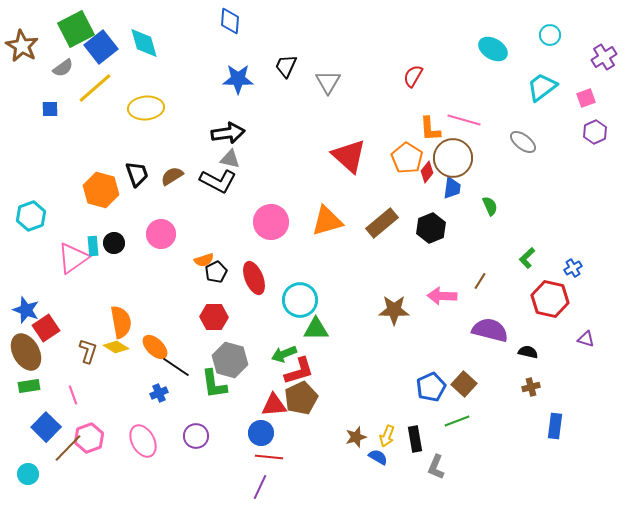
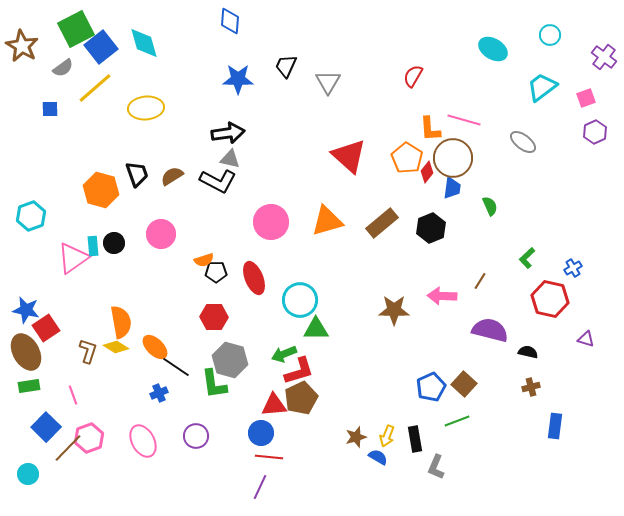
purple cross at (604, 57): rotated 20 degrees counterclockwise
black pentagon at (216, 272): rotated 25 degrees clockwise
blue star at (26, 310): rotated 8 degrees counterclockwise
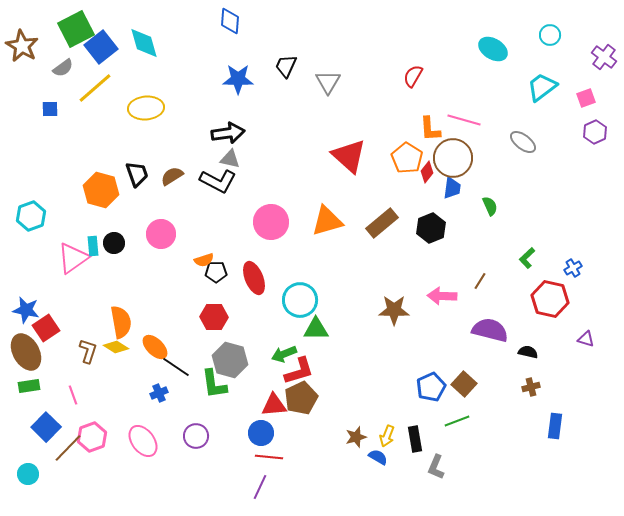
pink hexagon at (89, 438): moved 3 px right, 1 px up
pink ellipse at (143, 441): rotated 8 degrees counterclockwise
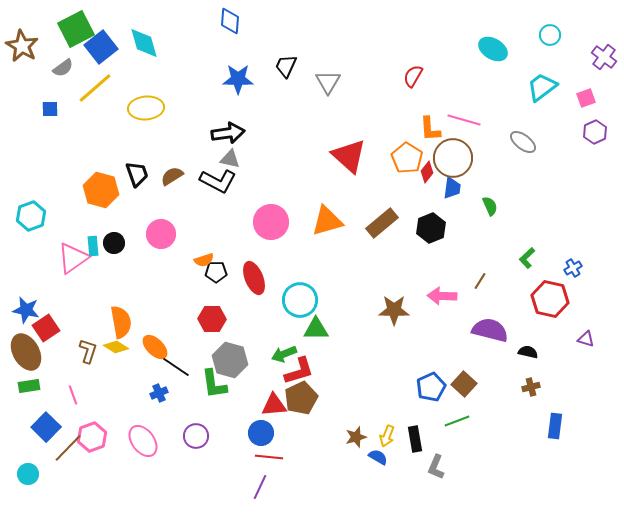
red hexagon at (214, 317): moved 2 px left, 2 px down
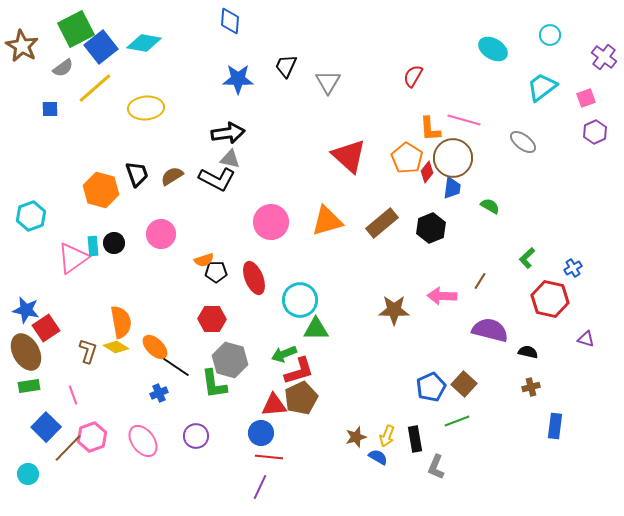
cyan diamond at (144, 43): rotated 64 degrees counterclockwise
black L-shape at (218, 181): moved 1 px left, 2 px up
green semicircle at (490, 206): rotated 36 degrees counterclockwise
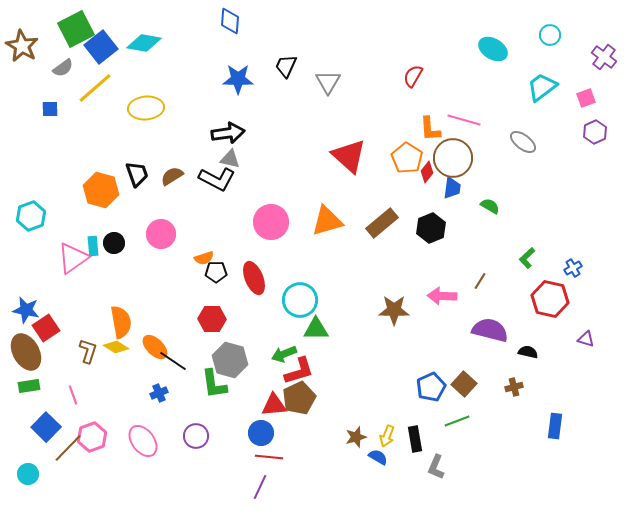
orange semicircle at (204, 260): moved 2 px up
black line at (176, 367): moved 3 px left, 6 px up
brown cross at (531, 387): moved 17 px left
brown pentagon at (301, 398): moved 2 px left
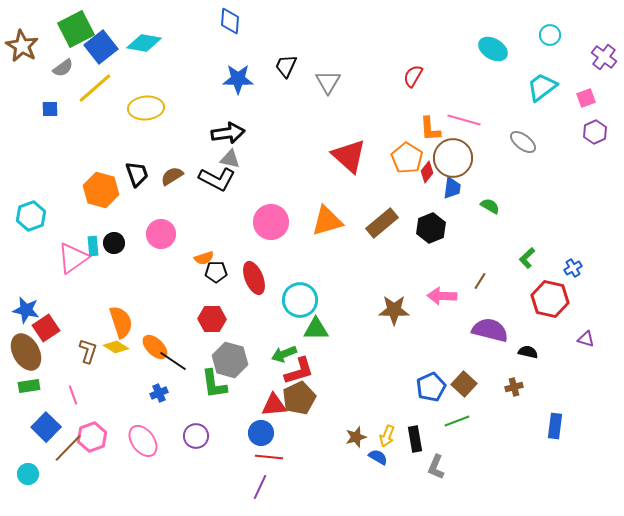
orange semicircle at (121, 322): rotated 8 degrees counterclockwise
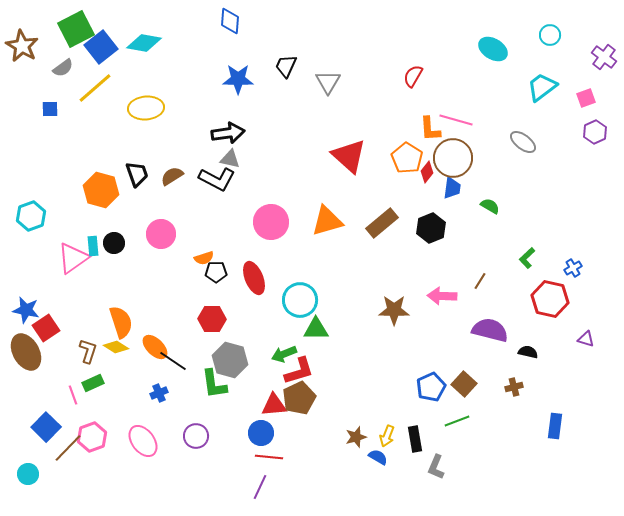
pink line at (464, 120): moved 8 px left
green rectangle at (29, 386): moved 64 px right, 3 px up; rotated 15 degrees counterclockwise
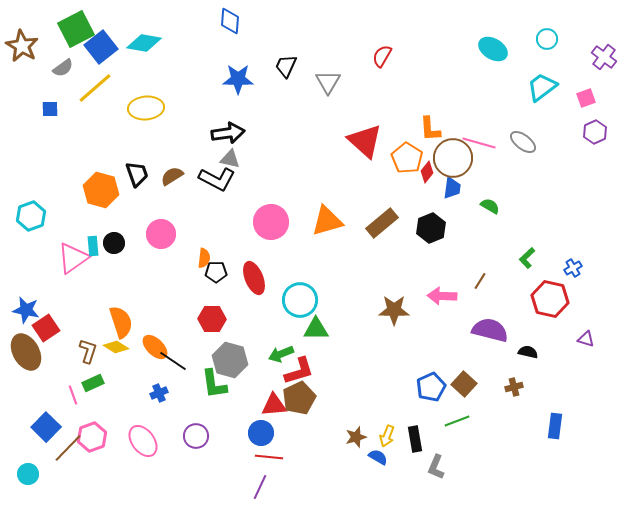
cyan circle at (550, 35): moved 3 px left, 4 px down
red semicircle at (413, 76): moved 31 px left, 20 px up
pink line at (456, 120): moved 23 px right, 23 px down
red triangle at (349, 156): moved 16 px right, 15 px up
orange semicircle at (204, 258): rotated 66 degrees counterclockwise
green arrow at (284, 354): moved 3 px left
